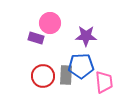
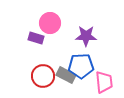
gray rectangle: rotated 66 degrees counterclockwise
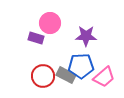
pink trapezoid: moved 5 px up; rotated 55 degrees clockwise
